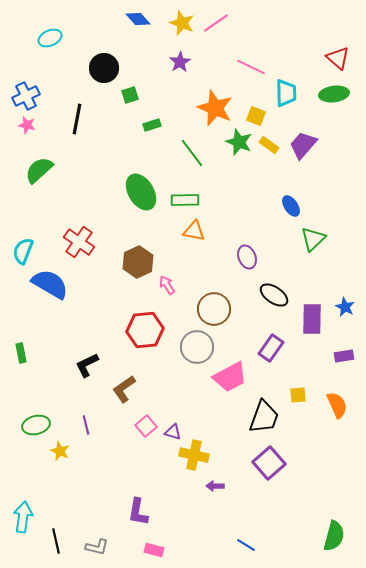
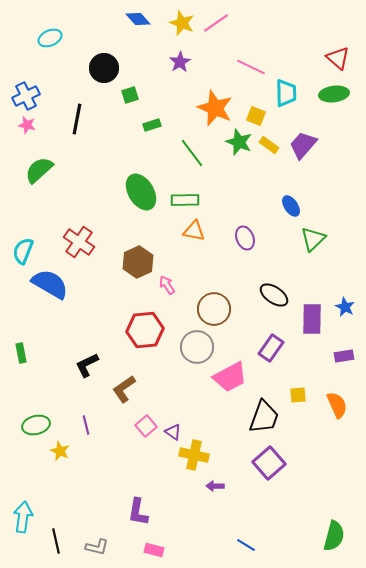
purple ellipse at (247, 257): moved 2 px left, 19 px up
purple triangle at (173, 432): rotated 18 degrees clockwise
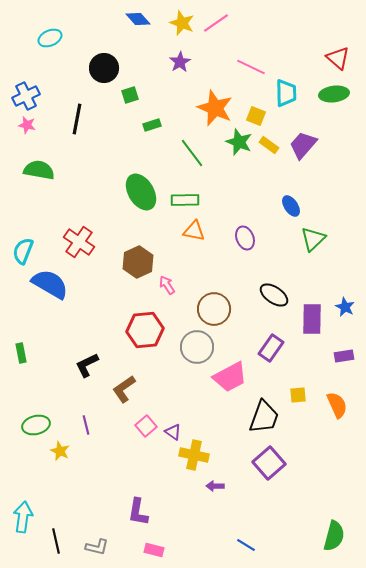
green semicircle at (39, 170): rotated 52 degrees clockwise
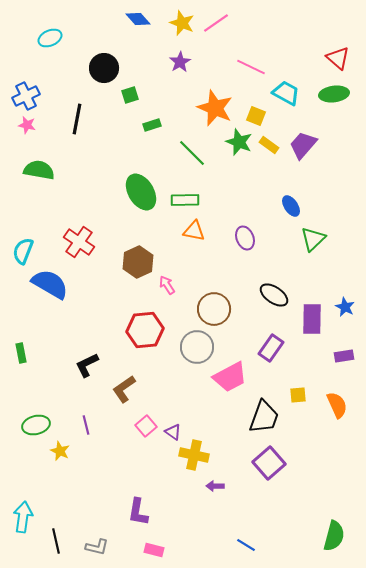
cyan trapezoid at (286, 93): rotated 60 degrees counterclockwise
green line at (192, 153): rotated 8 degrees counterclockwise
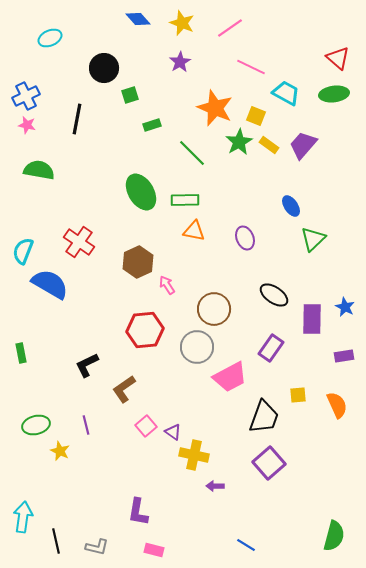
pink line at (216, 23): moved 14 px right, 5 px down
green star at (239, 142): rotated 20 degrees clockwise
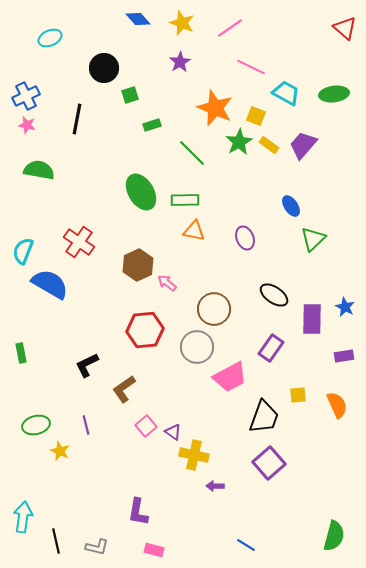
red triangle at (338, 58): moved 7 px right, 30 px up
brown hexagon at (138, 262): moved 3 px down
pink arrow at (167, 285): moved 2 px up; rotated 18 degrees counterclockwise
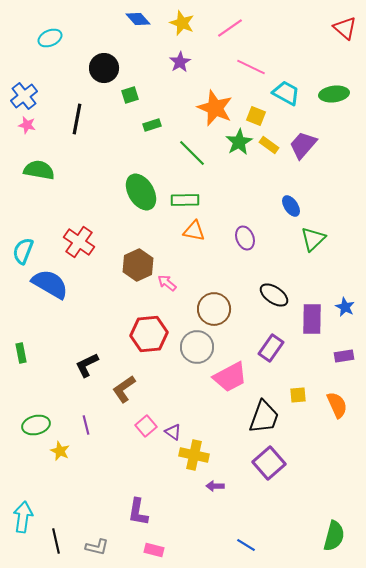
blue cross at (26, 96): moved 2 px left; rotated 12 degrees counterclockwise
red hexagon at (145, 330): moved 4 px right, 4 px down
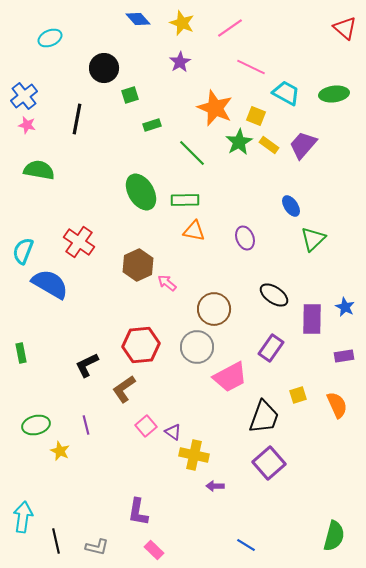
red hexagon at (149, 334): moved 8 px left, 11 px down
yellow square at (298, 395): rotated 12 degrees counterclockwise
pink rectangle at (154, 550): rotated 30 degrees clockwise
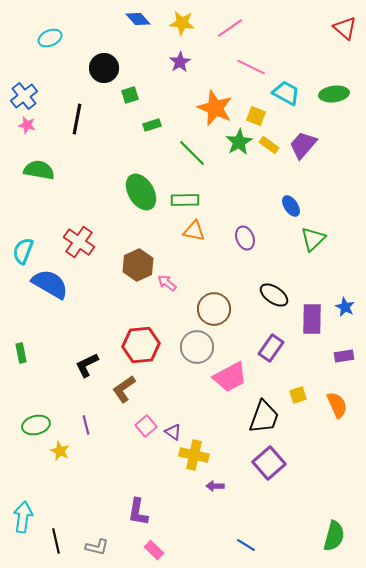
yellow star at (182, 23): rotated 15 degrees counterclockwise
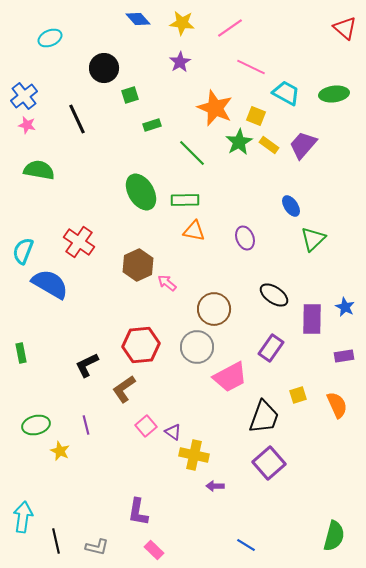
black line at (77, 119): rotated 36 degrees counterclockwise
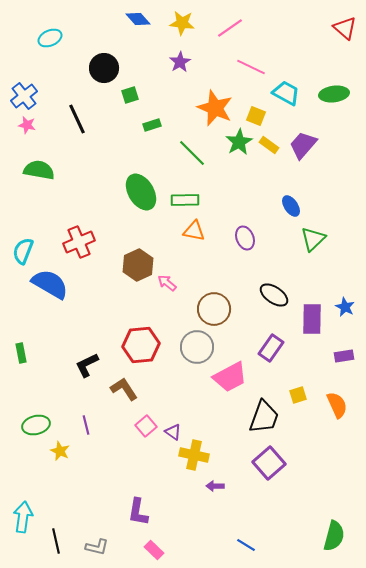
red cross at (79, 242): rotated 32 degrees clockwise
brown L-shape at (124, 389): rotated 92 degrees clockwise
